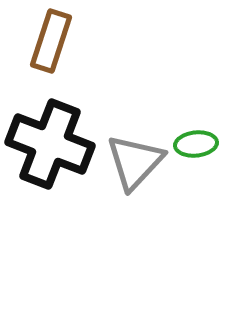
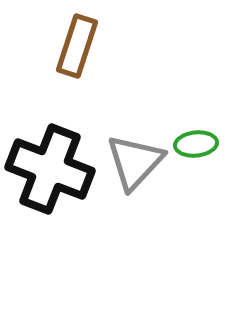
brown rectangle: moved 26 px right, 5 px down
black cross: moved 25 px down
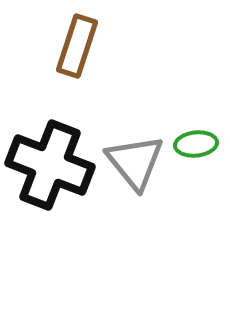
gray triangle: rotated 22 degrees counterclockwise
black cross: moved 4 px up
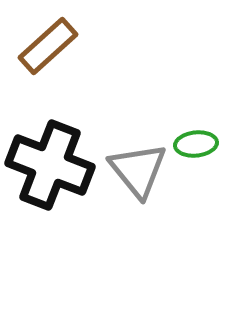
brown rectangle: moved 29 px left; rotated 30 degrees clockwise
gray triangle: moved 3 px right, 8 px down
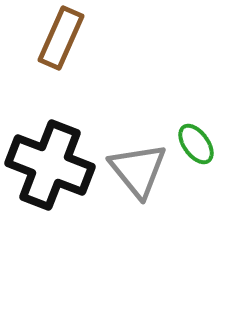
brown rectangle: moved 13 px right, 8 px up; rotated 24 degrees counterclockwise
green ellipse: rotated 60 degrees clockwise
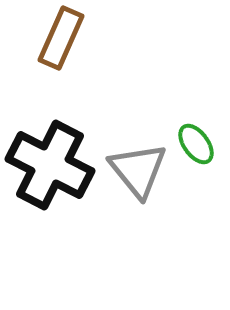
black cross: rotated 6 degrees clockwise
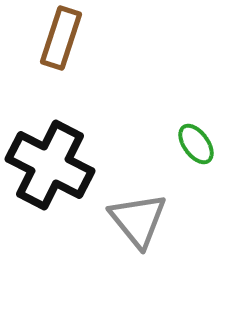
brown rectangle: rotated 6 degrees counterclockwise
gray triangle: moved 50 px down
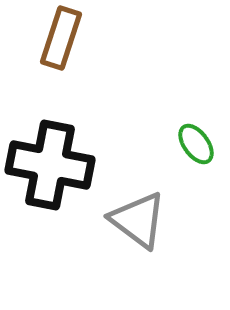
black cross: rotated 16 degrees counterclockwise
gray triangle: rotated 14 degrees counterclockwise
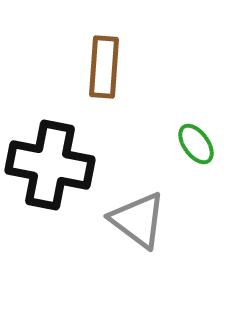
brown rectangle: moved 43 px right, 29 px down; rotated 14 degrees counterclockwise
